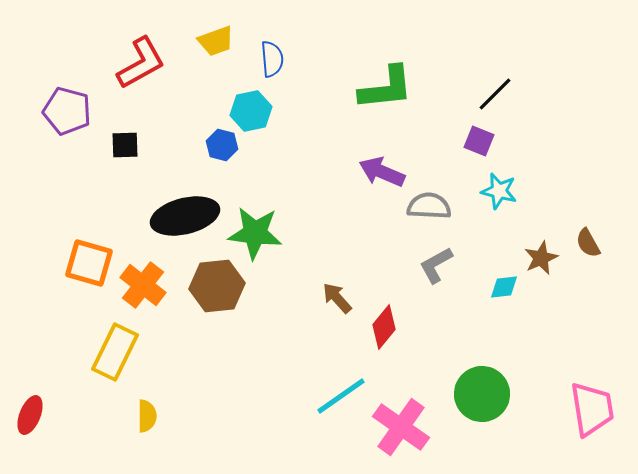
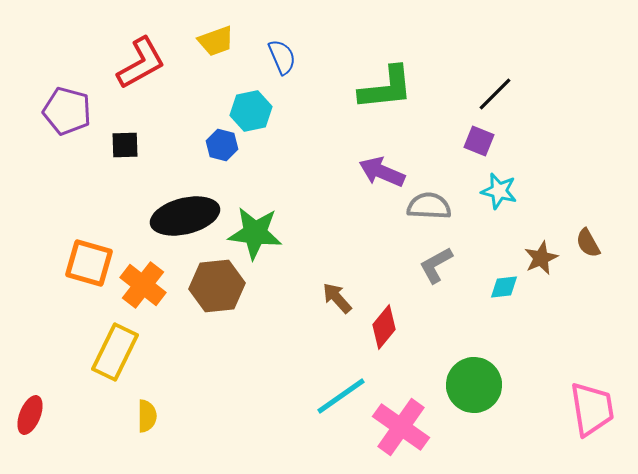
blue semicircle: moved 10 px right, 2 px up; rotated 18 degrees counterclockwise
green circle: moved 8 px left, 9 px up
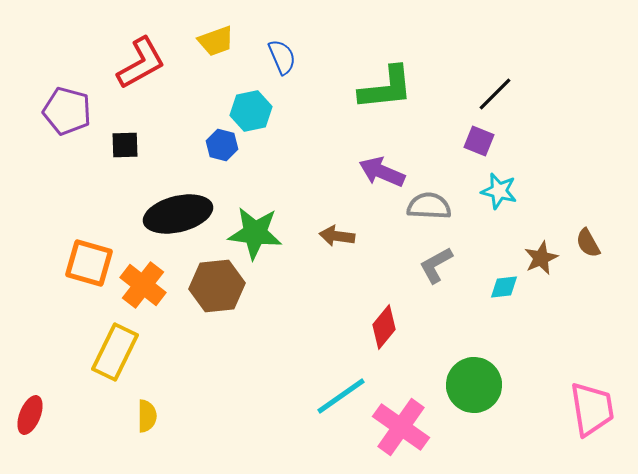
black ellipse: moved 7 px left, 2 px up
brown arrow: moved 62 px up; rotated 40 degrees counterclockwise
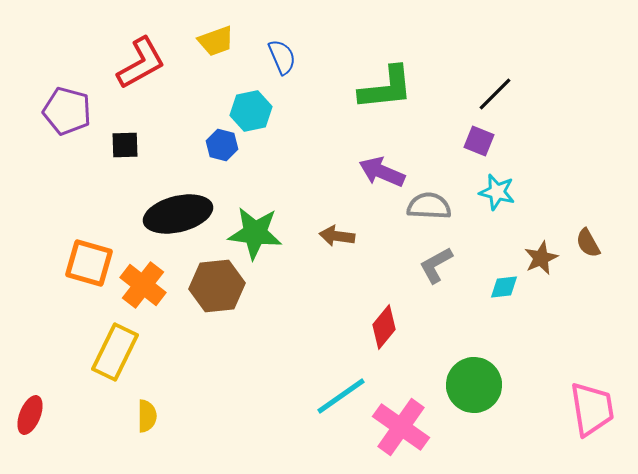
cyan star: moved 2 px left, 1 px down
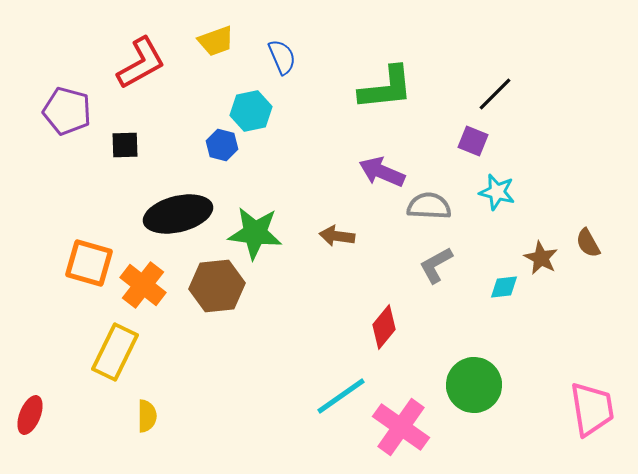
purple square: moved 6 px left
brown star: rotated 20 degrees counterclockwise
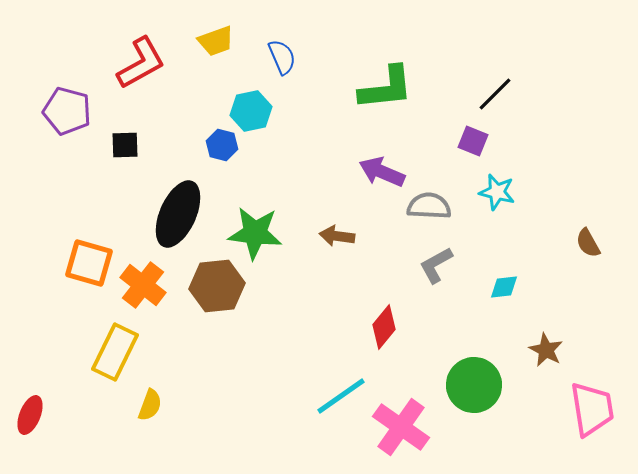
black ellipse: rotated 52 degrees counterclockwise
brown star: moved 5 px right, 92 px down
yellow semicircle: moved 3 px right, 11 px up; rotated 20 degrees clockwise
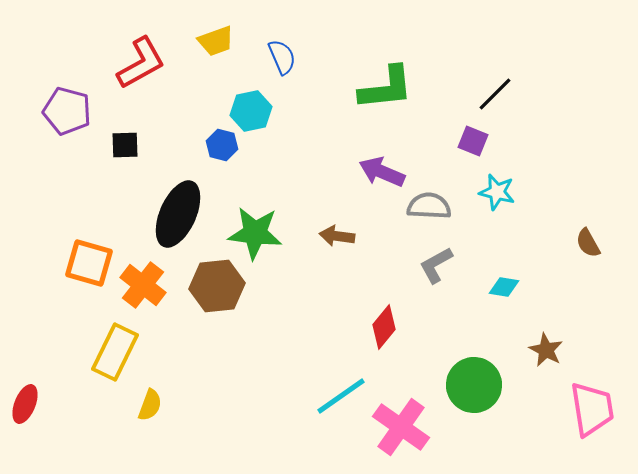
cyan diamond: rotated 16 degrees clockwise
red ellipse: moved 5 px left, 11 px up
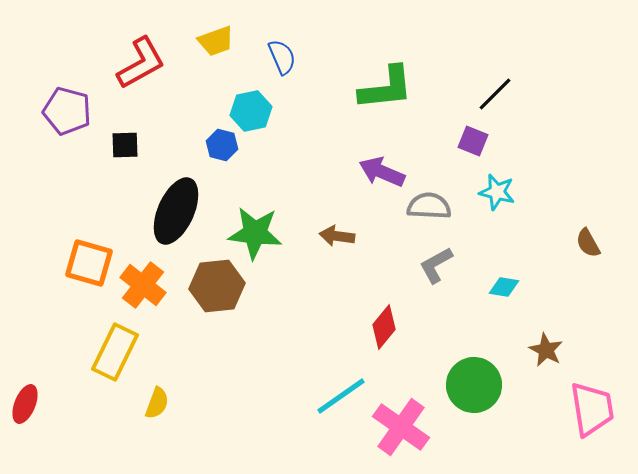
black ellipse: moved 2 px left, 3 px up
yellow semicircle: moved 7 px right, 2 px up
